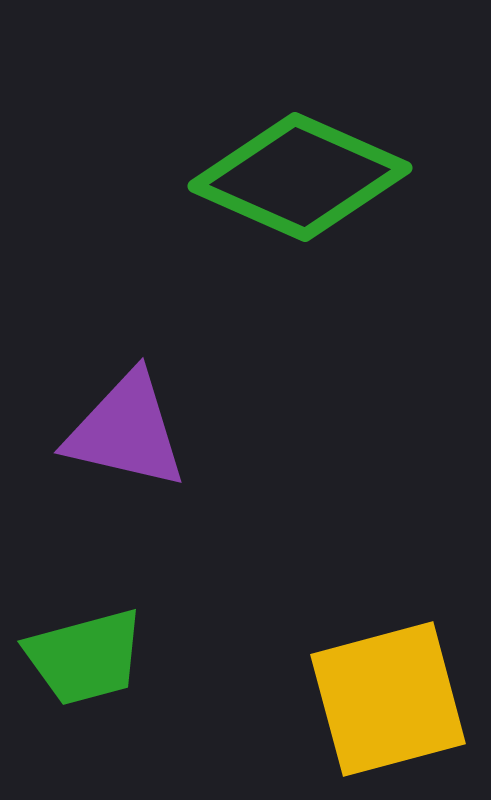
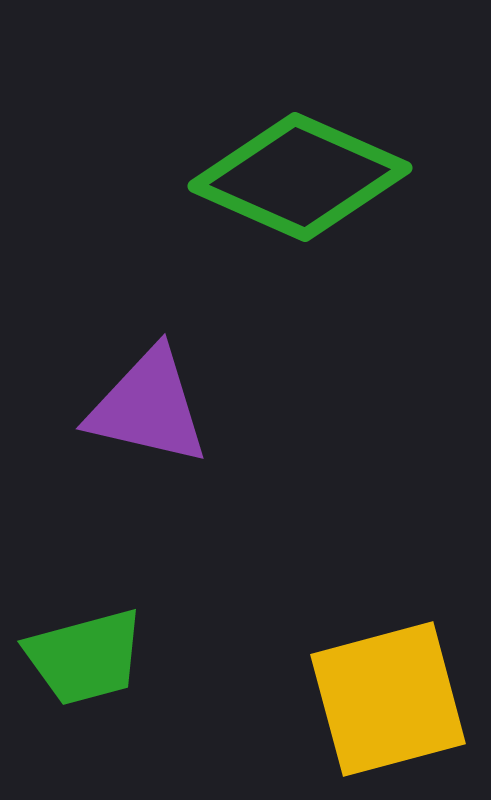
purple triangle: moved 22 px right, 24 px up
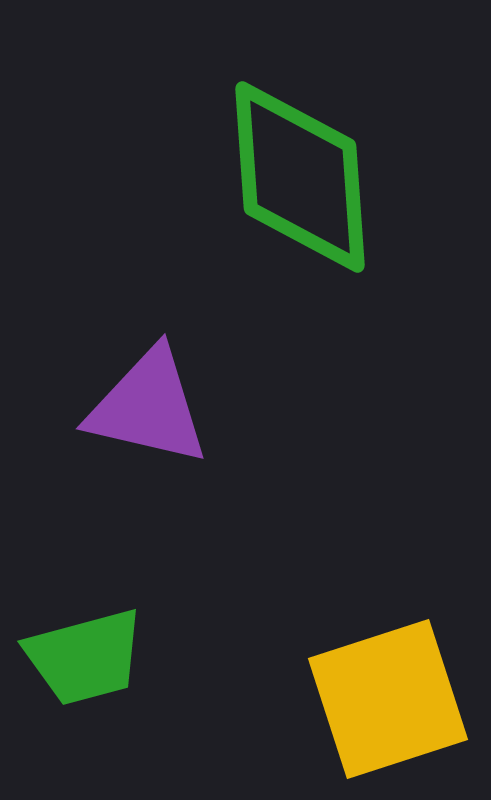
green diamond: rotated 62 degrees clockwise
yellow square: rotated 3 degrees counterclockwise
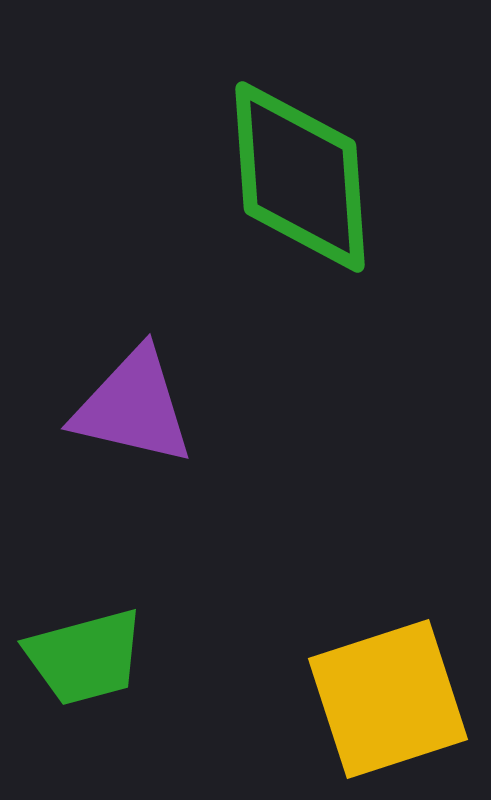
purple triangle: moved 15 px left
